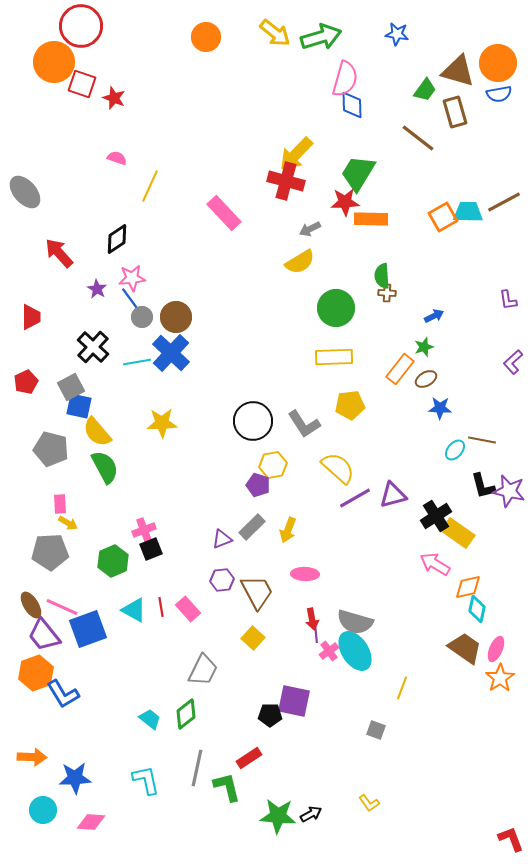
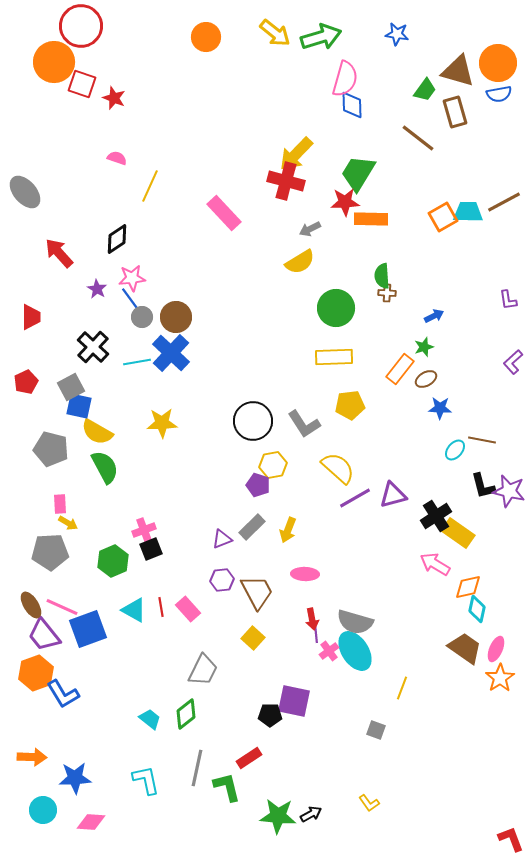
yellow semicircle at (97, 432): rotated 20 degrees counterclockwise
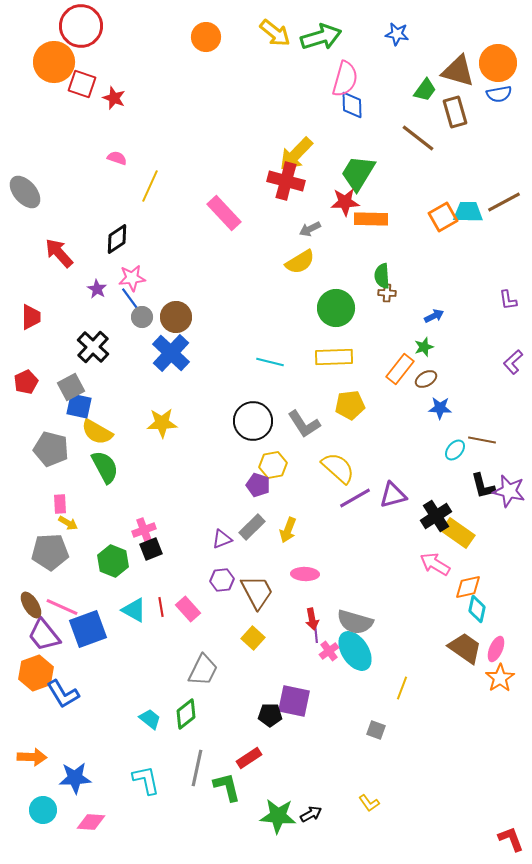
cyan line at (137, 362): moved 133 px right; rotated 24 degrees clockwise
green hexagon at (113, 561): rotated 16 degrees counterclockwise
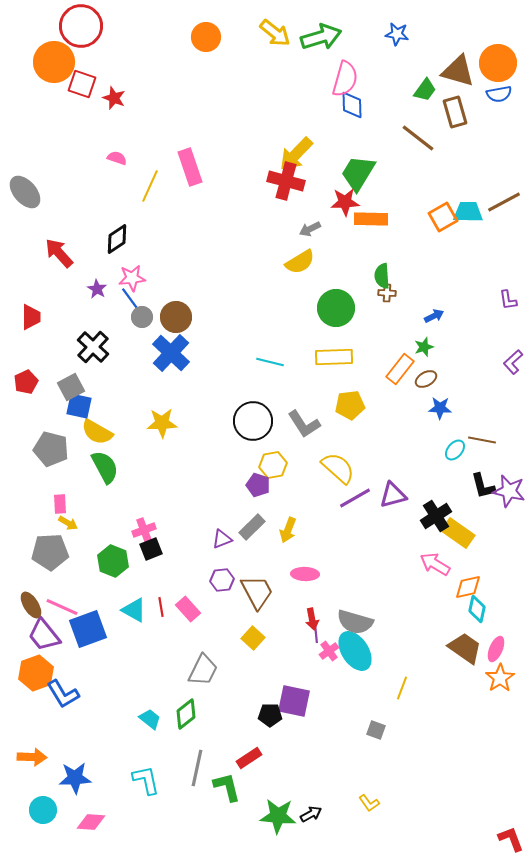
pink rectangle at (224, 213): moved 34 px left, 46 px up; rotated 24 degrees clockwise
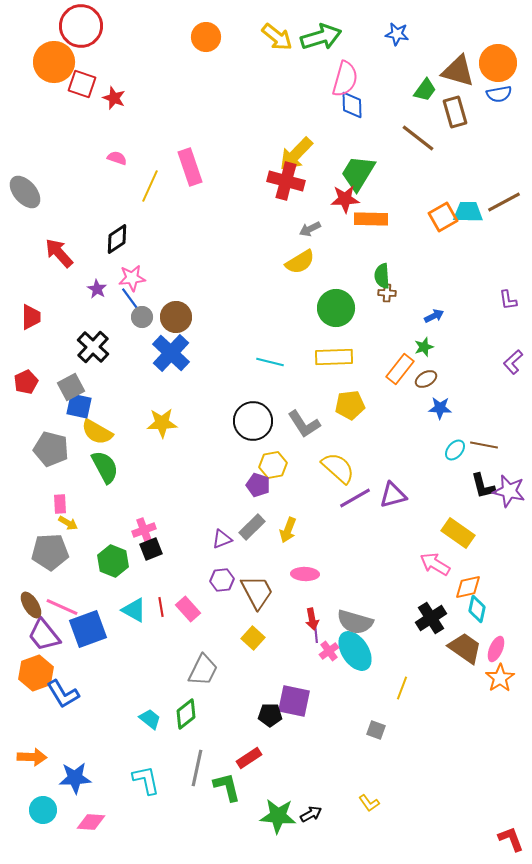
yellow arrow at (275, 33): moved 2 px right, 4 px down
red star at (345, 202): moved 3 px up
brown line at (482, 440): moved 2 px right, 5 px down
black cross at (436, 516): moved 5 px left, 102 px down
